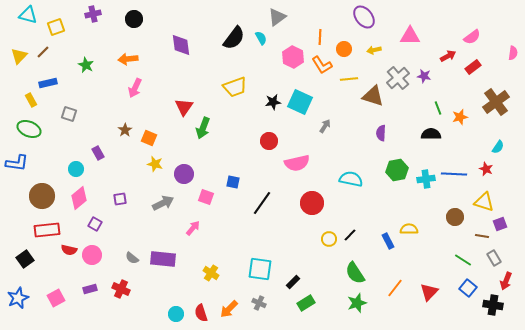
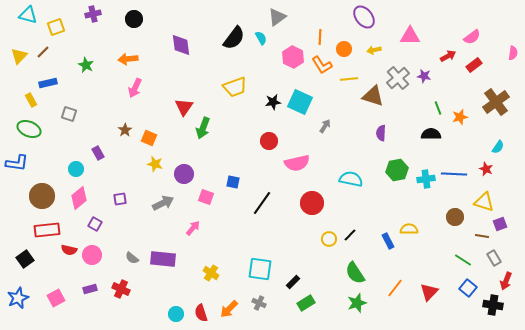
red rectangle at (473, 67): moved 1 px right, 2 px up
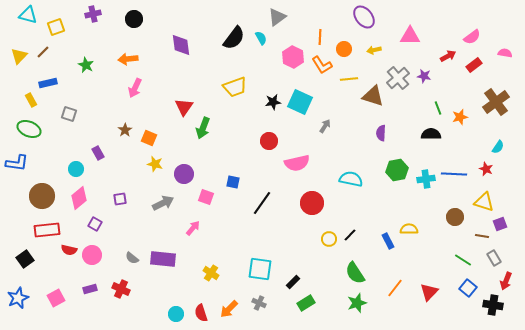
pink semicircle at (513, 53): moved 8 px left; rotated 88 degrees counterclockwise
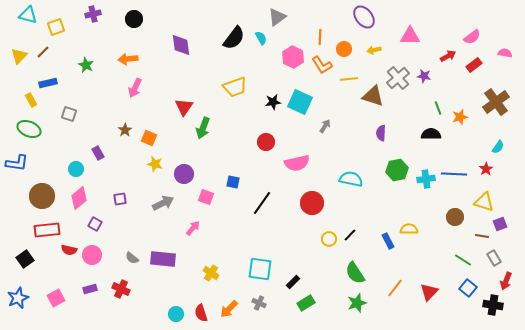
red circle at (269, 141): moved 3 px left, 1 px down
red star at (486, 169): rotated 16 degrees clockwise
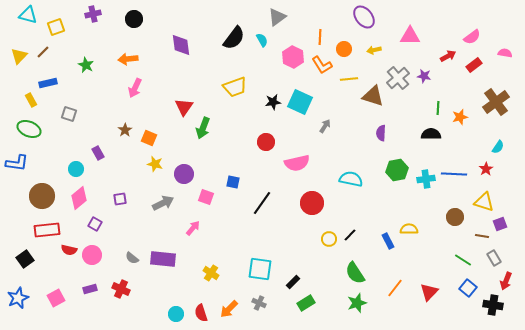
cyan semicircle at (261, 38): moved 1 px right, 2 px down
green line at (438, 108): rotated 24 degrees clockwise
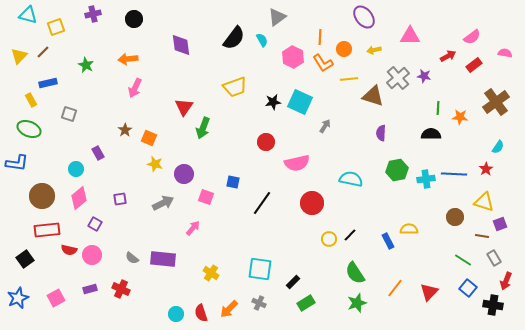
orange L-shape at (322, 65): moved 1 px right, 2 px up
orange star at (460, 117): rotated 21 degrees clockwise
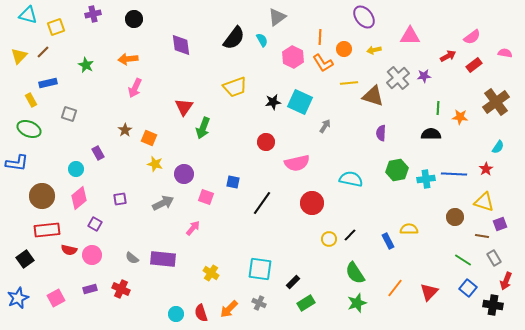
purple star at (424, 76): rotated 16 degrees counterclockwise
yellow line at (349, 79): moved 4 px down
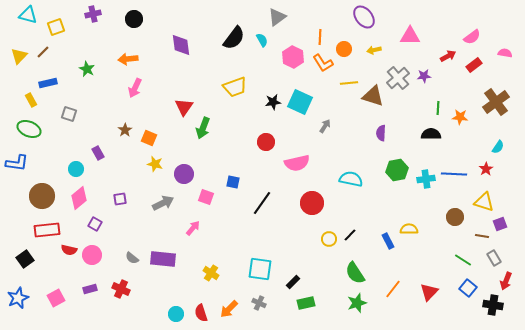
green star at (86, 65): moved 1 px right, 4 px down
orange line at (395, 288): moved 2 px left, 1 px down
green rectangle at (306, 303): rotated 18 degrees clockwise
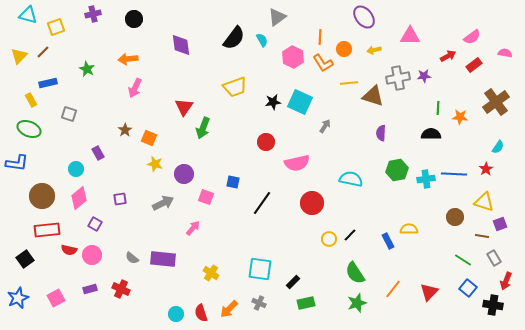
gray cross at (398, 78): rotated 30 degrees clockwise
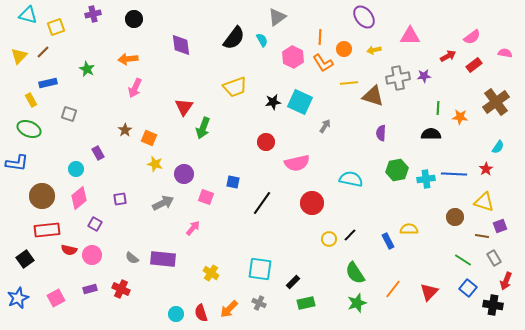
purple square at (500, 224): moved 2 px down
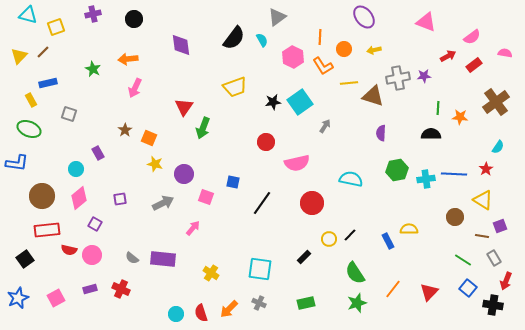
pink triangle at (410, 36): moved 16 px right, 14 px up; rotated 20 degrees clockwise
orange L-shape at (323, 63): moved 3 px down
green star at (87, 69): moved 6 px right
cyan square at (300, 102): rotated 30 degrees clockwise
yellow triangle at (484, 202): moved 1 px left, 2 px up; rotated 15 degrees clockwise
black rectangle at (293, 282): moved 11 px right, 25 px up
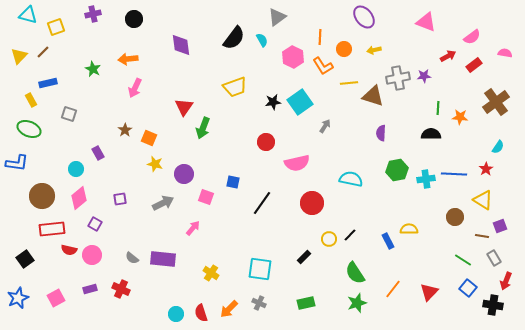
red rectangle at (47, 230): moved 5 px right, 1 px up
